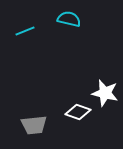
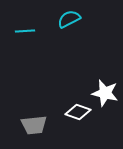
cyan semicircle: rotated 40 degrees counterclockwise
cyan line: rotated 18 degrees clockwise
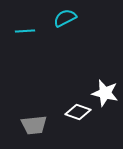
cyan semicircle: moved 4 px left, 1 px up
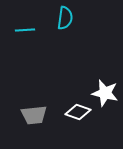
cyan semicircle: rotated 125 degrees clockwise
cyan line: moved 1 px up
gray trapezoid: moved 10 px up
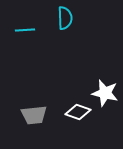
cyan semicircle: rotated 10 degrees counterclockwise
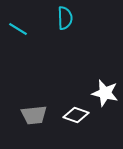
cyan line: moved 7 px left, 1 px up; rotated 36 degrees clockwise
white diamond: moved 2 px left, 3 px down
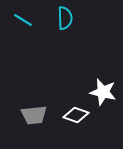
cyan line: moved 5 px right, 9 px up
white star: moved 2 px left, 1 px up
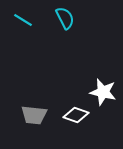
cyan semicircle: rotated 25 degrees counterclockwise
gray trapezoid: rotated 12 degrees clockwise
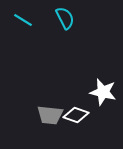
gray trapezoid: moved 16 px right
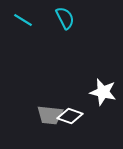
white diamond: moved 6 px left, 1 px down
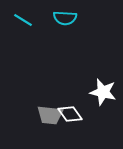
cyan semicircle: rotated 120 degrees clockwise
white diamond: moved 2 px up; rotated 35 degrees clockwise
